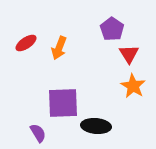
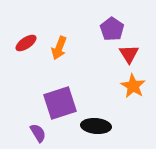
purple square: moved 3 px left; rotated 16 degrees counterclockwise
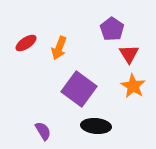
purple square: moved 19 px right, 14 px up; rotated 36 degrees counterclockwise
purple semicircle: moved 5 px right, 2 px up
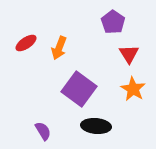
purple pentagon: moved 1 px right, 7 px up
orange star: moved 3 px down
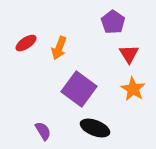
black ellipse: moved 1 px left, 2 px down; rotated 16 degrees clockwise
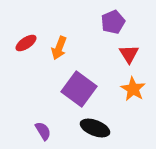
purple pentagon: rotated 15 degrees clockwise
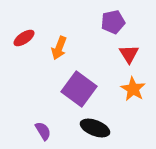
purple pentagon: rotated 10 degrees clockwise
red ellipse: moved 2 px left, 5 px up
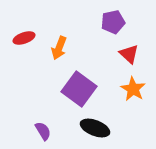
red ellipse: rotated 15 degrees clockwise
red triangle: rotated 15 degrees counterclockwise
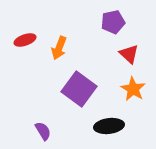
red ellipse: moved 1 px right, 2 px down
black ellipse: moved 14 px right, 2 px up; rotated 28 degrees counterclockwise
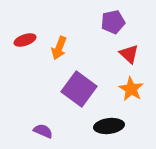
orange star: moved 2 px left
purple semicircle: rotated 36 degrees counterclockwise
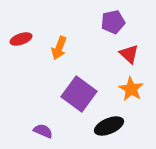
red ellipse: moved 4 px left, 1 px up
purple square: moved 5 px down
black ellipse: rotated 16 degrees counterclockwise
